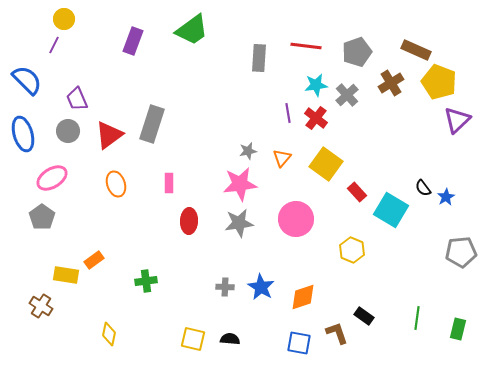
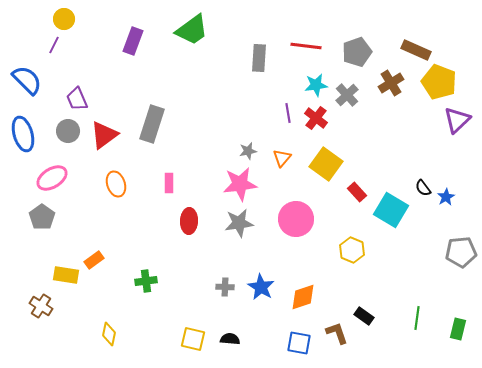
red triangle at (109, 135): moved 5 px left
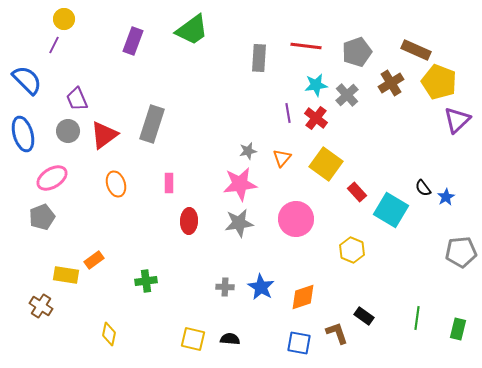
gray pentagon at (42, 217): rotated 15 degrees clockwise
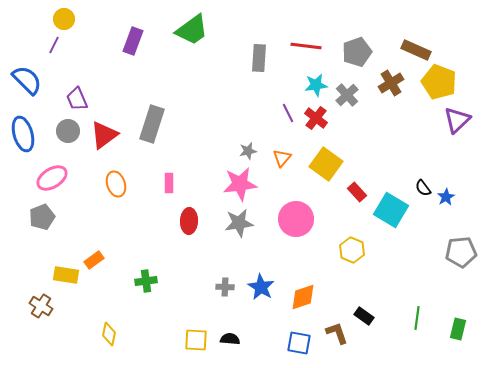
purple line at (288, 113): rotated 18 degrees counterclockwise
yellow square at (193, 339): moved 3 px right, 1 px down; rotated 10 degrees counterclockwise
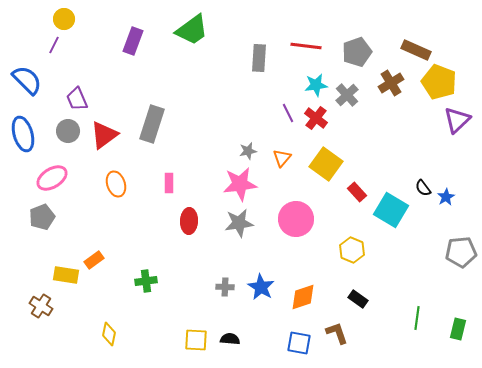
black rectangle at (364, 316): moved 6 px left, 17 px up
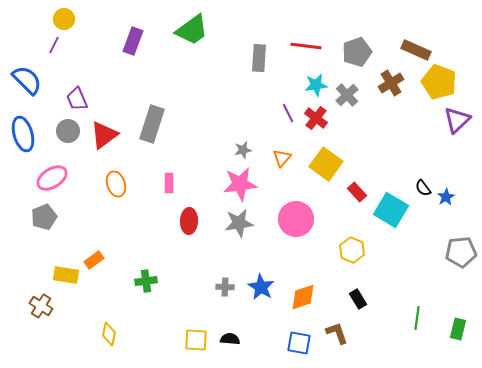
gray star at (248, 151): moved 5 px left, 1 px up
gray pentagon at (42, 217): moved 2 px right
black rectangle at (358, 299): rotated 24 degrees clockwise
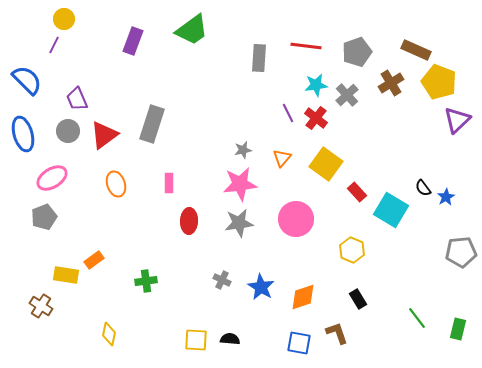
gray cross at (225, 287): moved 3 px left, 7 px up; rotated 24 degrees clockwise
green line at (417, 318): rotated 45 degrees counterclockwise
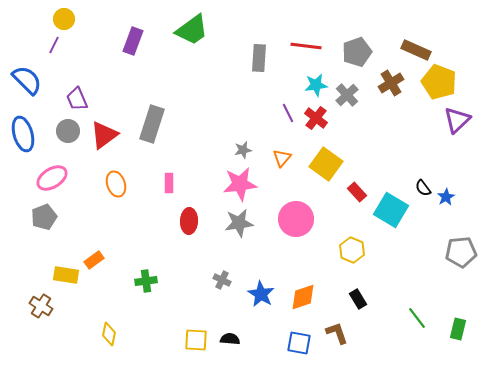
blue star at (261, 287): moved 7 px down
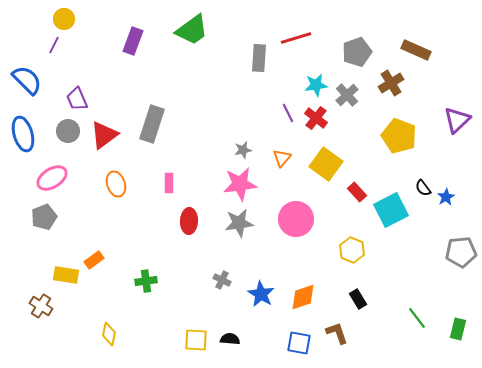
red line at (306, 46): moved 10 px left, 8 px up; rotated 24 degrees counterclockwise
yellow pentagon at (439, 82): moved 40 px left, 54 px down
cyan square at (391, 210): rotated 32 degrees clockwise
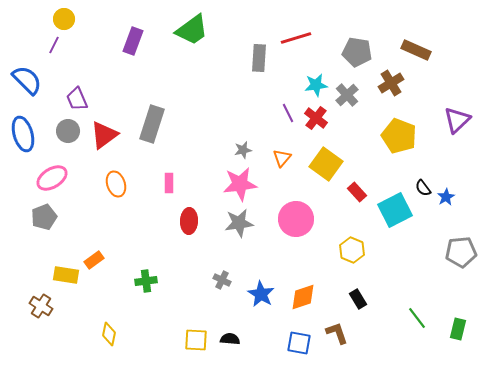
gray pentagon at (357, 52): rotated 28 degrees clockwise
cyan square at (391, 210): moved 4 px right
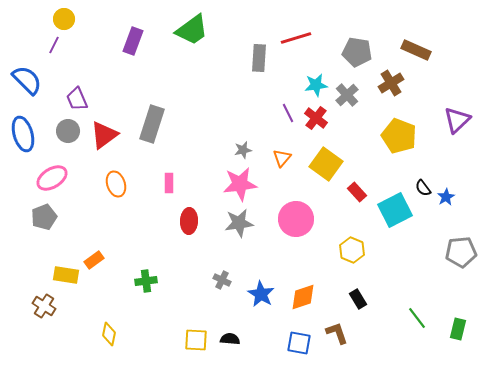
brown cross at (41, 306): moved 3 px right
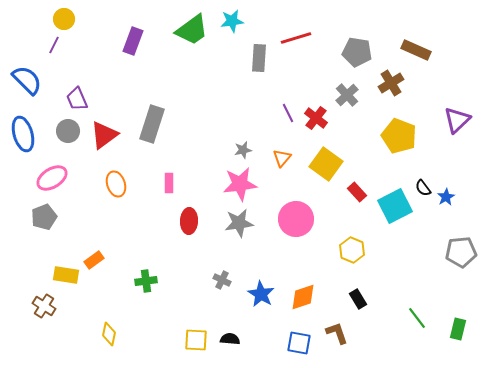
cyan star at (316, 85): moved 84 px left, 64 px up
cyan square at (395, 210): moved 4 px up
